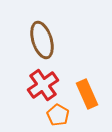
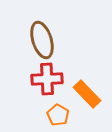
red cross: moved 4 px right, 6 px up; rotated 32 degrees clockwise
orange rectangle: rotated 20 degrees counterclockwise
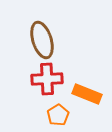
orange rectangle: rotated 24 degrees counterclockwise
orange pentagon: rotated 10 degrees clockwise
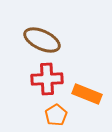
brown ellipse: rotated 48 degrees counterclockwise
orange pentagon: moved 2 px left
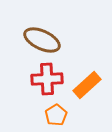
orange rectangle: moved 9 px up; rotated 64 degrees counterclockwise
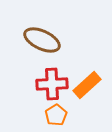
red cross: moved 5 px right, 5 px down
